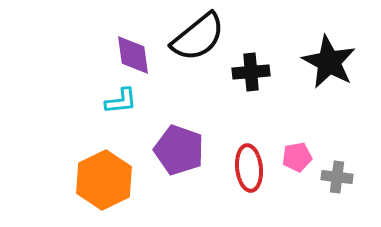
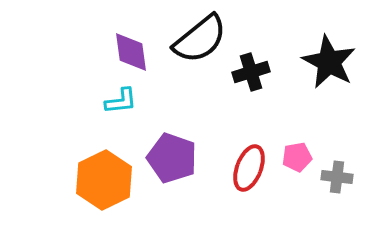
black semicircle: moved 2 px right, 2 px down
purple diamond: moved 2 px left, 3 px up
black cross: rotated 12 degrees counterclockwise
purple pentagon: moved 7 px left, 8 px down
red ellipse: rotated 27 degrees clockwise
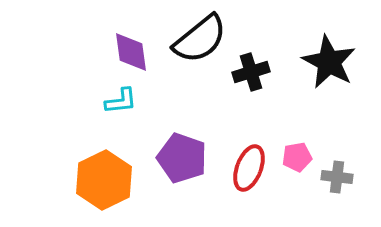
purple pentagon: moved 10 px right
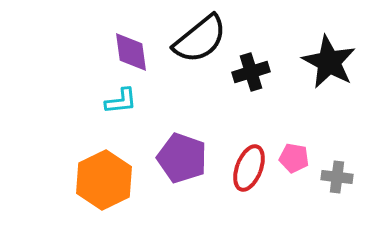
pink pentagon: moved 3 px left, 1 px down; rotated 20 degrees clockwise
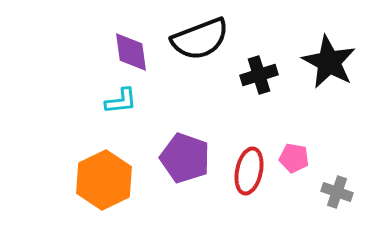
black semicircle: rotated 18 degrees clockwise
black cross: moved 8 px right, 3 px down
purple pentagon: moved 3 px right
red ellipse: moved 3 px down; rotated 9 degrees counterclockwise
gray cross: moved 15 px down; rotated 12 degrees clockwise
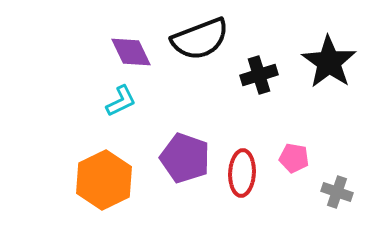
purple diamond: rotated 18 degrees counterclockwise
black star: rotated 6 degrees clockwise
cyan L-shape: rotated 20 degrees counterclockwise
red ellipse: moved 7 px left, 2 px down; rotated 9 degrees counterclockwise
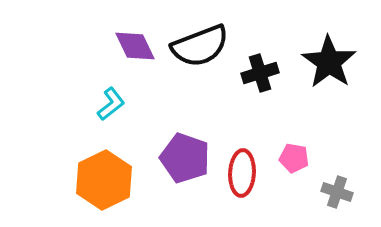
black semicircle: moved 7 px down
purple diamond: moved 4 px right, 6 px up
black cross: moved 1 px right, 2 px up
cyan L-shape: moved 10 px left, 3 px down; rotated 12 degrees counterclockwise
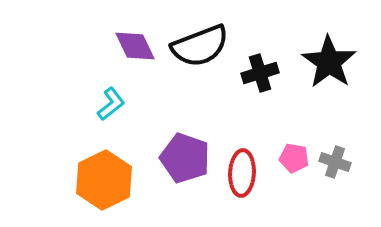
gray cross: moved 2 px left, 30 px up
